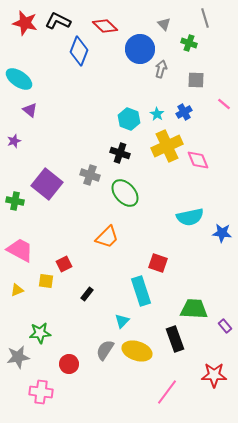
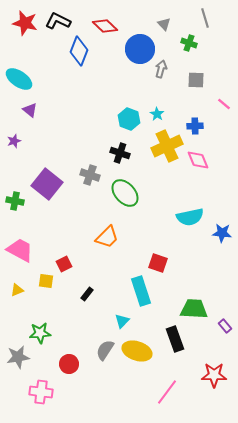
blue cross at (184, 112): moved 11 px right, 14 px down; rotated 28 degrees clockwise
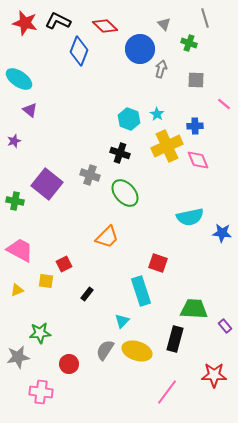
black rectangle at (175, 339): rotated 35 degrees clockwise
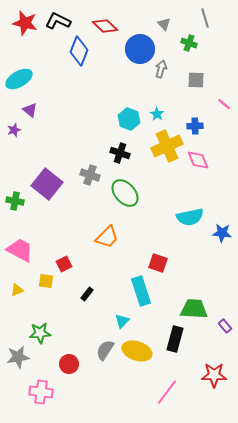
cyan ellipse at (19, 79): rotated 64 degrees counterclockwise
purple star at (14, 141): moved 11 px up
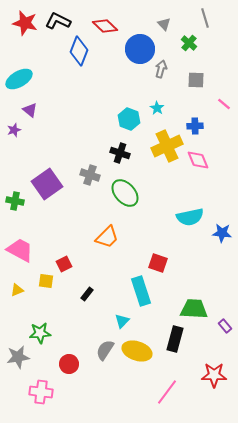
green cross at (189, 43): rotated 21 degrees clockwise
cyan star at (157, 114): moved 6 px up
purple square at (47, 184): rotated 16 degrees clockwise
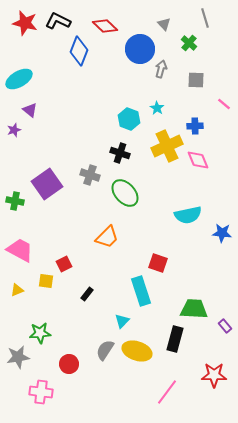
cyan semicircle at (190, 217): moved 2 px left, 2 px up
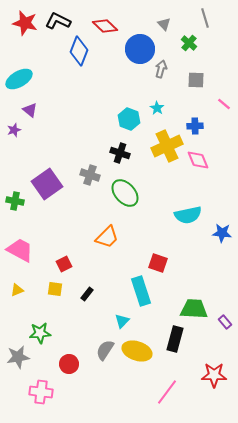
yellow square at (46, 281): moved 9 px right, 8 px down
purple rectangle at (225, 326): moved 4 px up
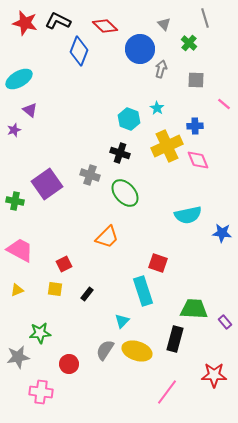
cyan rectangle at (141, 291): moved 2 px right
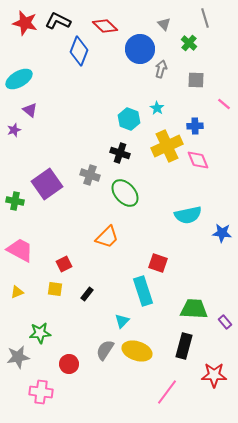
yellow triangle at (17, 290): moved 2 px down
black rectangle at (175, 339): moved 9 px right, 7 px down
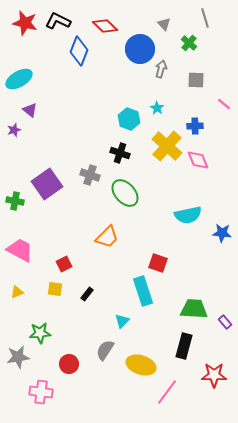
yellow cross at (167, 146): rotated 24 degrees counterclockwise
yellow ellipse at (137, 351): moved 4 px right, 14 px down
